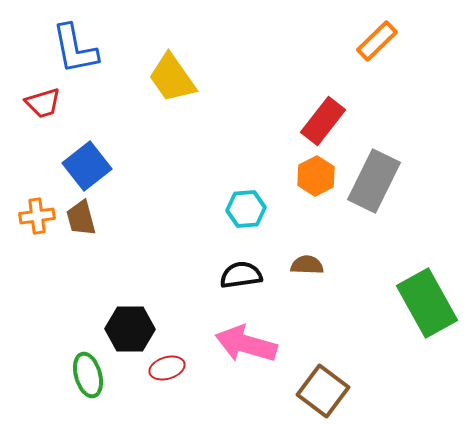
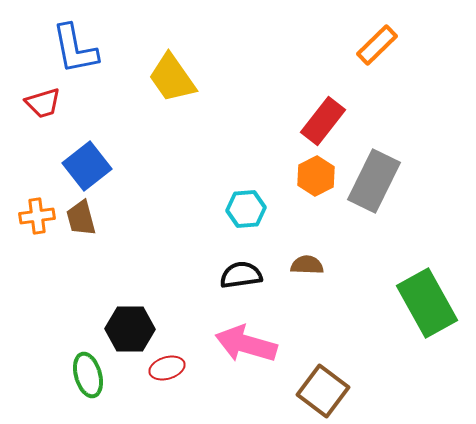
orange rectangle: moved 4 px down
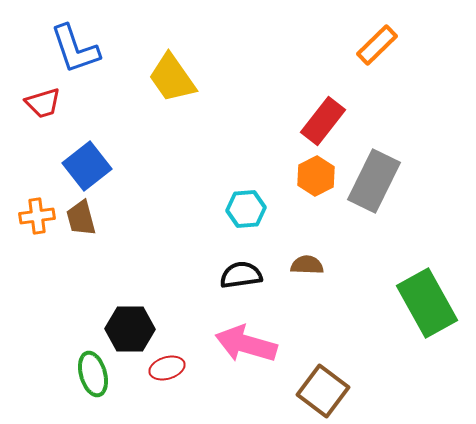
blue L-shape: rotated 8 degrees counterclockwise
green ellipse: moved 5 px right, 1 px up
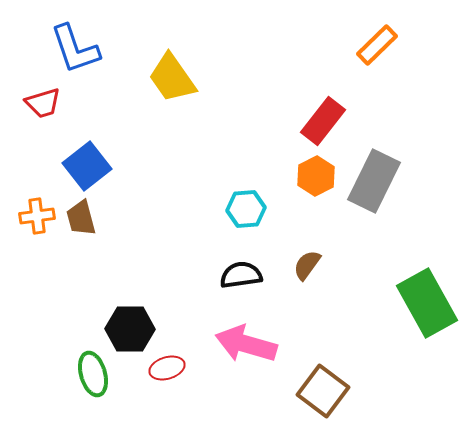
brown semicircle: rotated 56 degrees counterclockwise
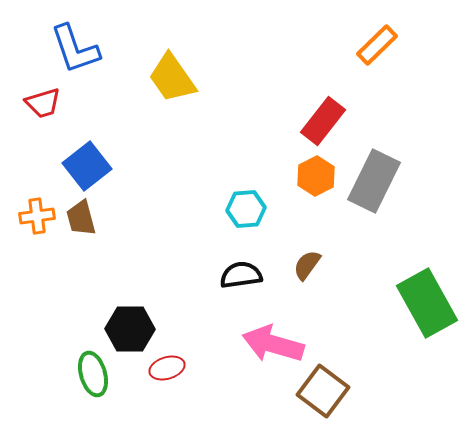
pink arrow: moved 27 px right
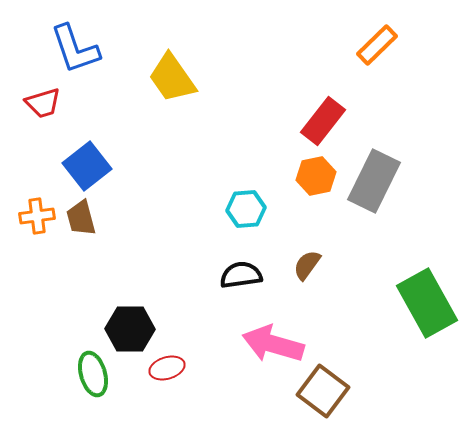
orange hexagon: rotated 15 degrees clockwise
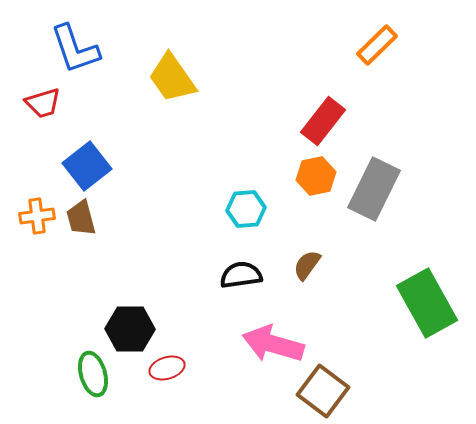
gray rectangle: moved 8 px down
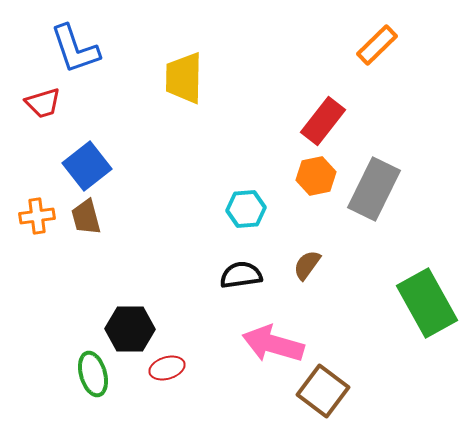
yellow trapezoid: moved 12 px right; rotated 36 degrees clockwise
brown trapezoid: moved 5 px right, 1 px up
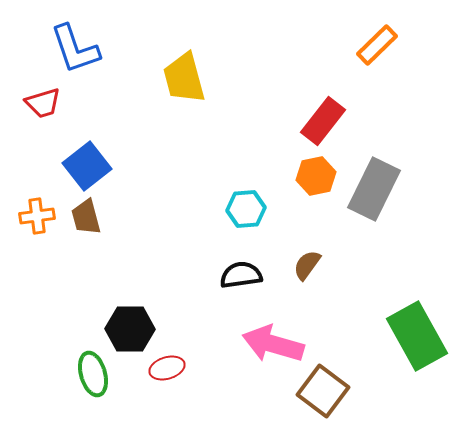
yellow trapezoid: rotated 16 degrees counterclockwise
green rectangle: moved 10 px left, 33 px down
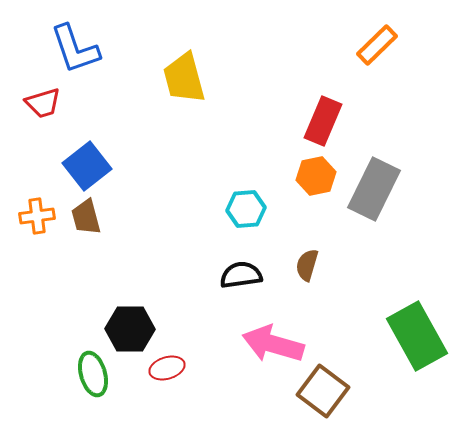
red rectangle: rotated 15 degrees counterclockwise
brown semicircle: rotated 20 degrees counterclockwise
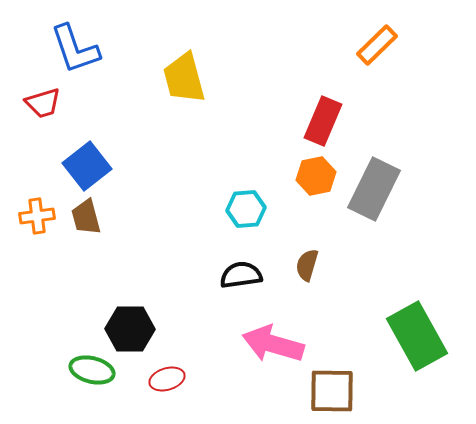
red ellipse: moved 11 px down
green ellipse: moved 1 px left, 4 px up; rotated 60 degrees counterclockwise
brown square: moved 9 px right; rotated 36 degrees counterclockwise
